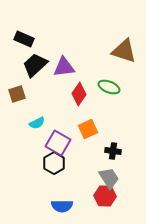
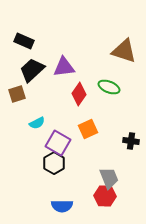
black rectangle: moved 2 px down
black trapezoid: moved 3 px left, 5 px down
black cross: moved 18 px right, 10 px up
gray trapezoid: rotated 10 degrees clockwise
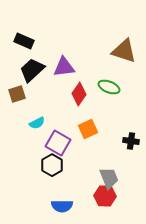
black hexagon: moved 2 px left, 2 px down
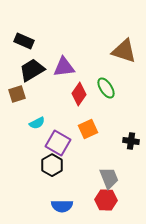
black trapezoid: rotated 12 degrees clockwise
green ellipse: moved 3 px left, 1 px down; rotated 35 degrees clockwise
red hexagon: moved 1 px right, 4 px down
